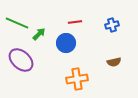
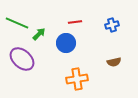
purple ellipse: moved 1 px right, 1 px up
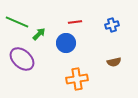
green line: moved 1 px up
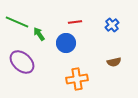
blue cross: rotated 24 degrees counterclockwise
green arrow: rotated 80 degrees counterclockwise
purple ellipse: moved 3 px down
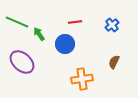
blue circle: moved 1 px left, 1 px down
brown semicircle: rotated 128 degrees clockwise
orange cross: moved 5 px right
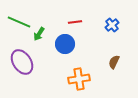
green line: moved 2 px right
green arrow: rotated 112 degrees counterclockwise
purple ellipse: rotated 15 degrees clockwise
orange cross: moved 3 px left
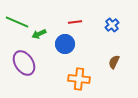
green line: moved 2 px left
green arrow: rotated 32 degrees clockwise
purple ellipse: moved 2 px right, 1 px down
orange cross: rotated 15 degrees clockwise
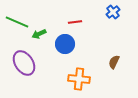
blue cross: moved 1 px right, 13 px up
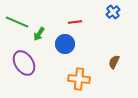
green arrow: rotated 32 degrees counterclockwise
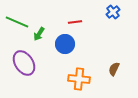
brown semicircle: moved 7 px down
